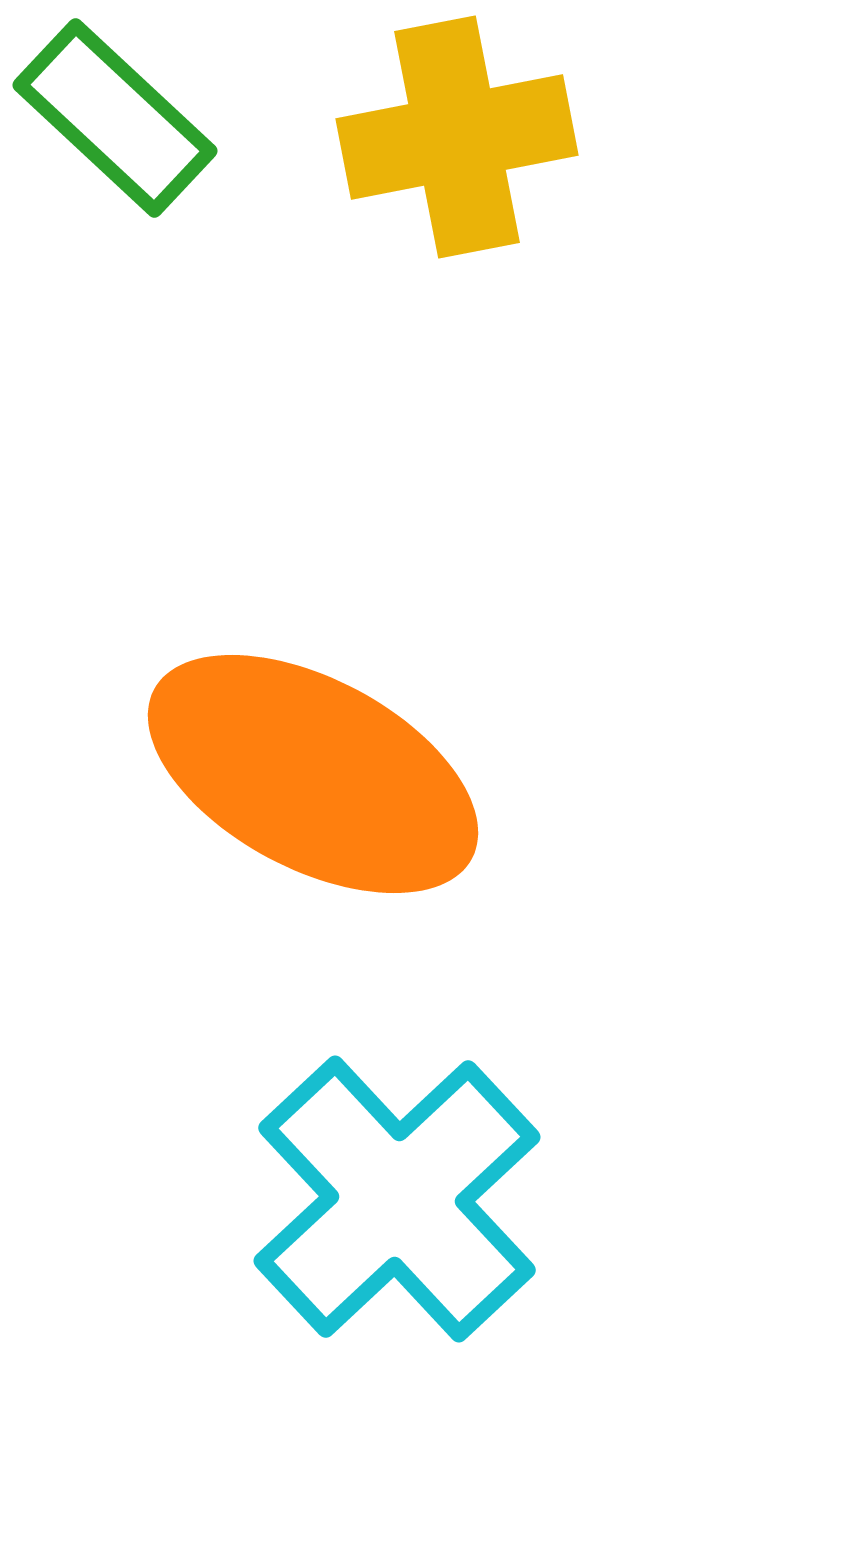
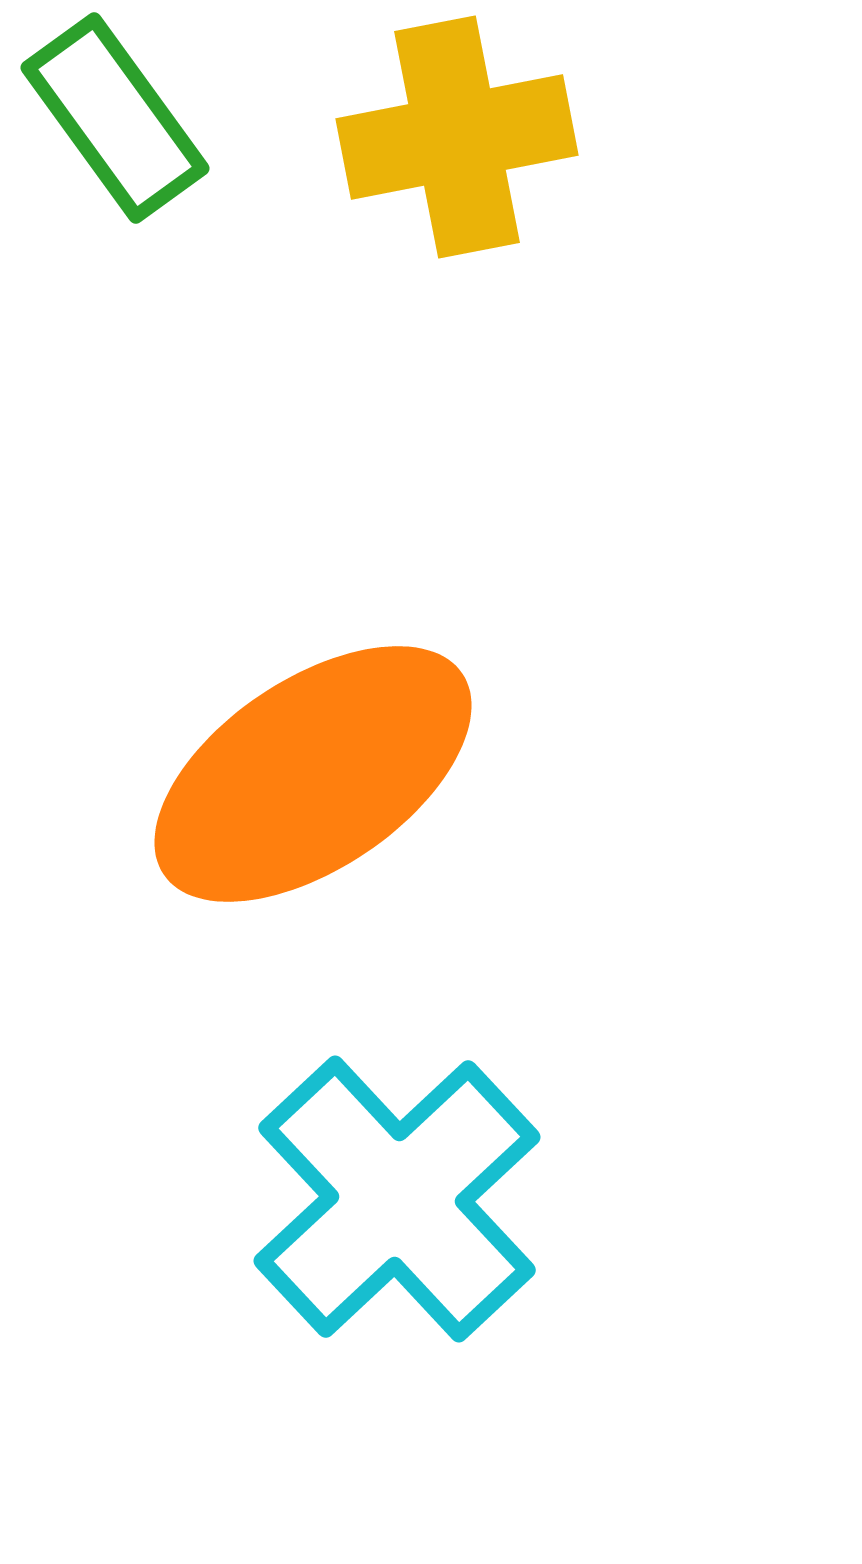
green rectangle: rotated 11 degrees clockwise
orange ellipse: rotated 62 degrees counterclockwise
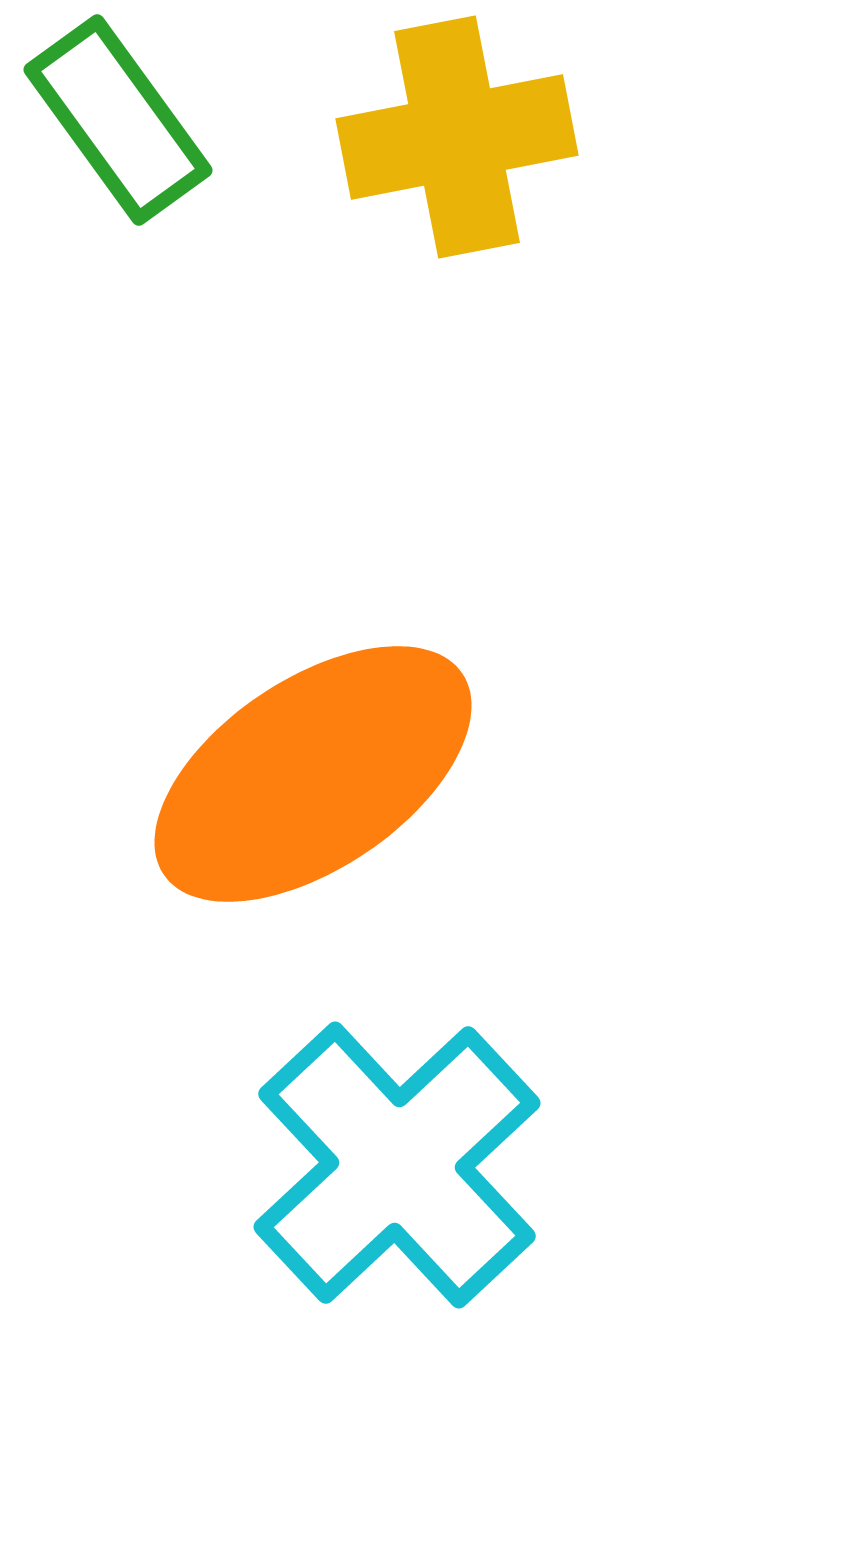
green rectangle: moved 3 px right, 2 px down
cyan cross: moved 34 px up
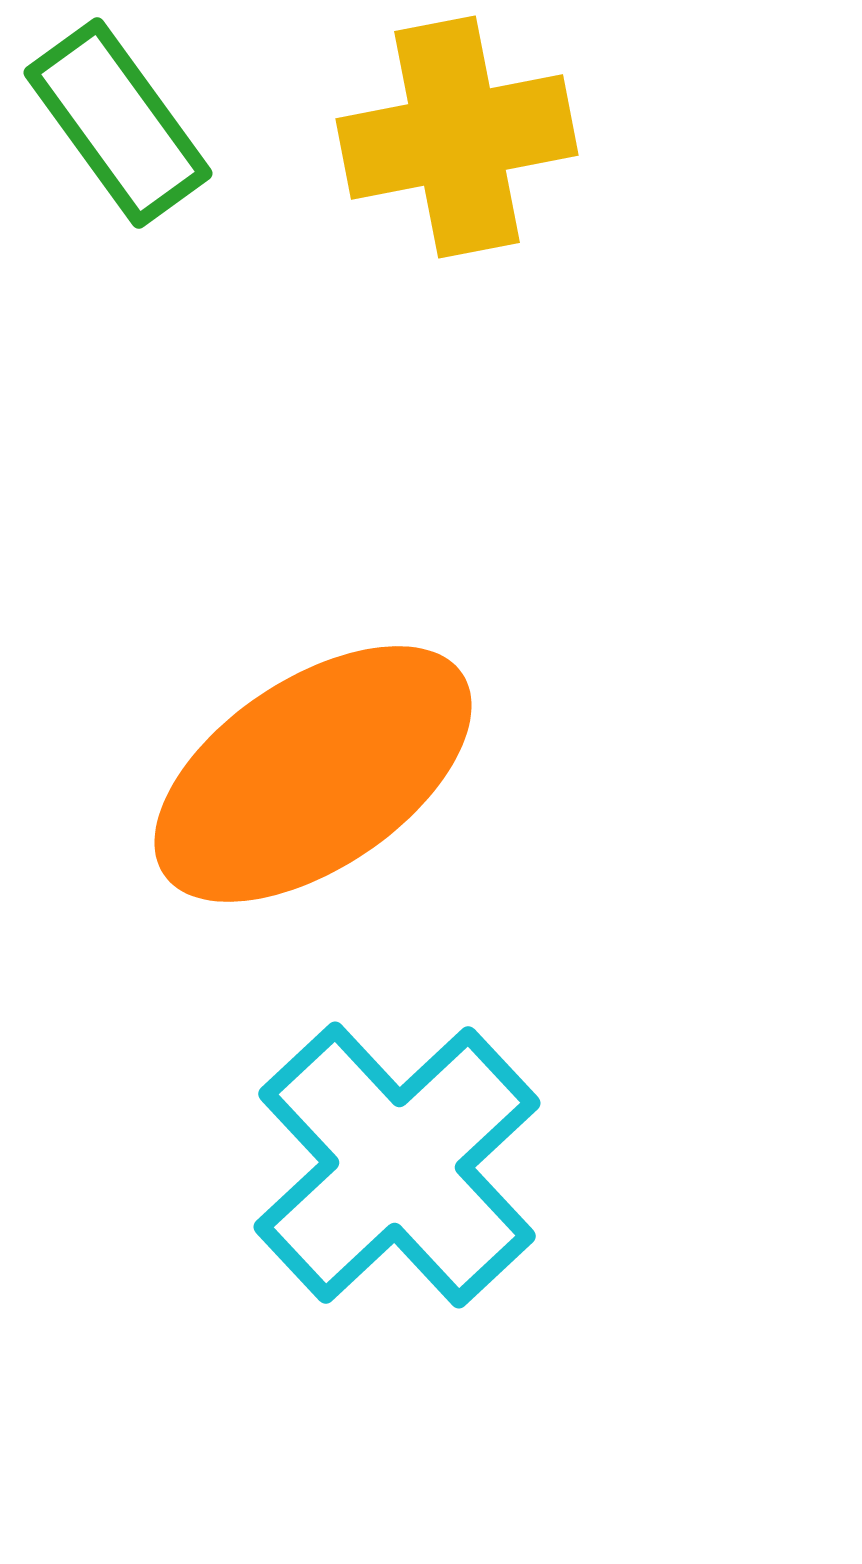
green rectangle: moved 3 px down
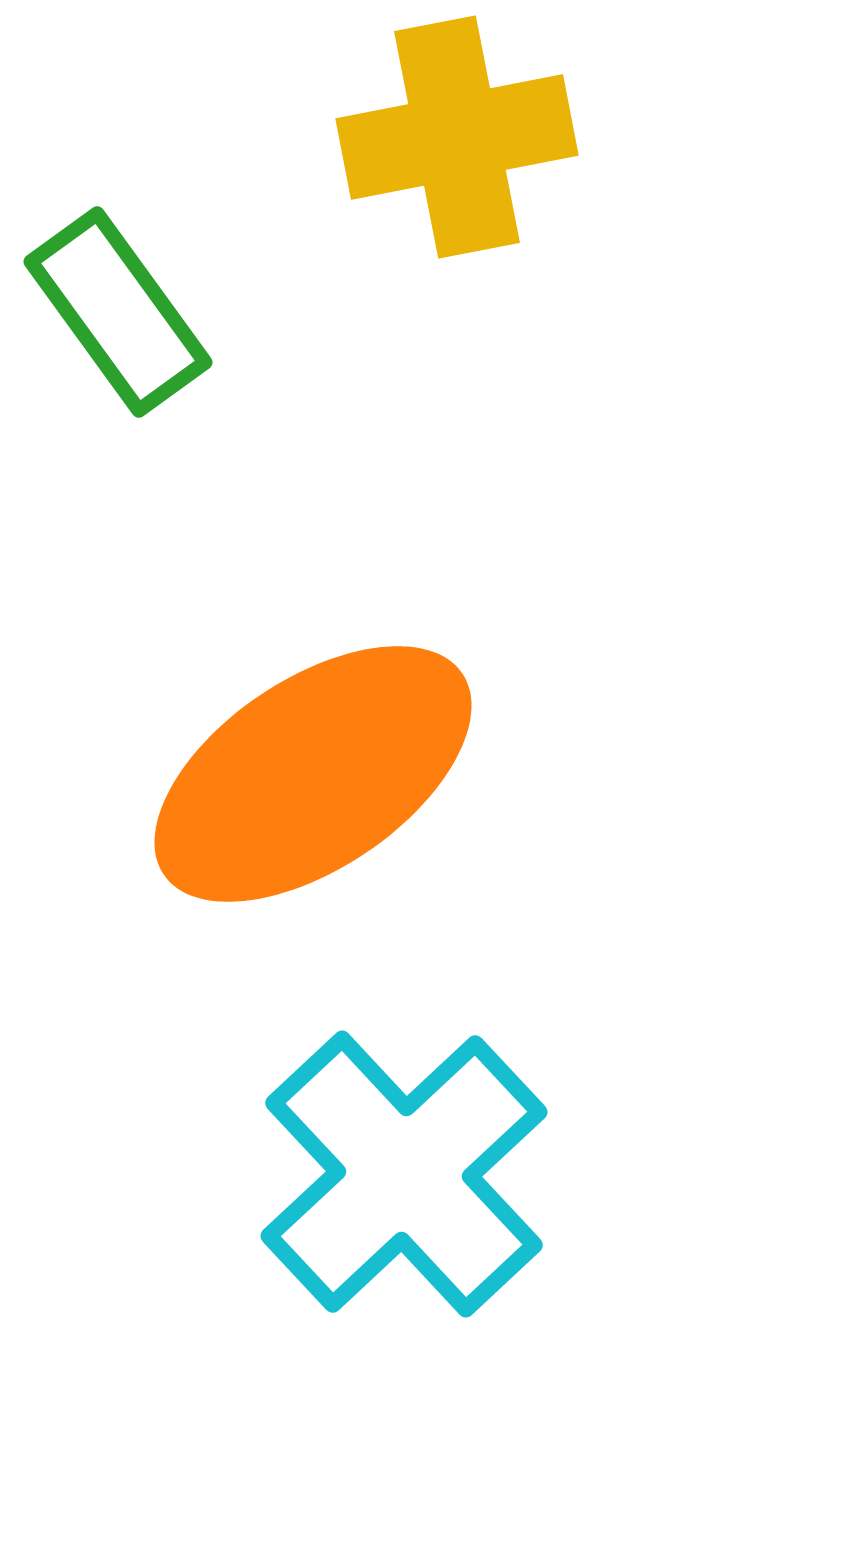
green rectangle: moved 189 px down
cyan cross: moved 7 px right, 9 px down
